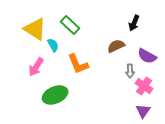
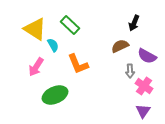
brown semicircle: moved 4 px right
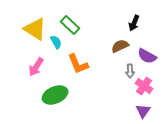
cyan semicircle: moved 3 px right, 3 px up
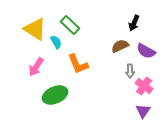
purple semicircle: moved 1 px left, 5 px up
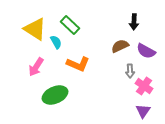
black arrow: moved 1 px up; rotated 21 degrees counterclockwise
orange L-shape: rotated 45 degrees counterclockwise
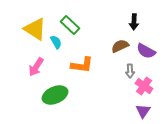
orange L-shape: moved 4 px right, 1 px down; rotated 15 degrees counterclockwise
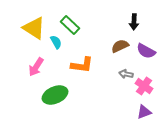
yellow triangle: moved 1 px left, 1 px up
gray arrow: moved 4 px left, 3 px down; rotated 104 degrees clockwise
purple triangle: moved 1 px right, 1 px down; rotated 35 degrees clockwise
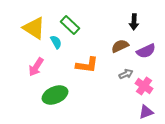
purple semicircle: rotated 54 degrees counterclockwise
orange L-shape: moved 5 px right
gray arrow: rotated 144 degrees clockwise
purple triangle: moved 2 px right
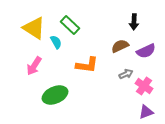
pink arrow: moved 2 px left, 1 px up
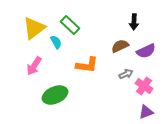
yellow triangle: rotated 50 degrees clockwise
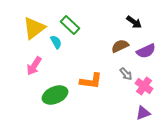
black arrow: rotated 56 degrees counterclockwise
orange L-shape: moved 4 px right, 16 px down
gray arrow: rotated 72 degrees clockwise
purple triangle: moved 3 px left, 1 px down
